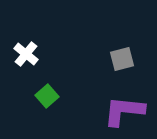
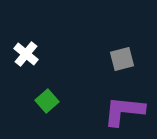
green square: moved 5 px down
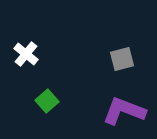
purple L-shape: rotated 15 degrees clockwise
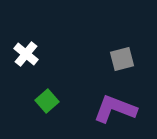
purple L-shape: moved 9 px left, 2 px up
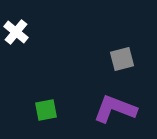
white cross: moved 10 px left, 22 px up
green square: moved 1 px left, 9 px down; rotated 30 degrees clockwise
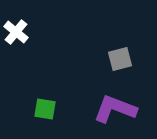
gray square: moved 2 px left
green square: moved 1 px left, 1 px up; rotated 20 degrees clockwise
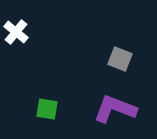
gray square: rotated 35 degrees clockwise
green square: moved 2 px right
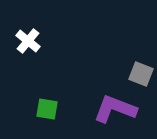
white cross: moved 12 px right, 9 px down
gray square: moved 21 px right, 15 px down
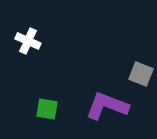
white cross: rotated 15 degrees counterclockwise
purple L-shape: moved 8 px left, 3 px up
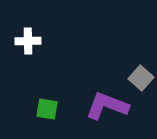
white cross: rotated 25 degrees counterclockwise
gray square: moved 4 px down; rotated 20 degrees clockwise
